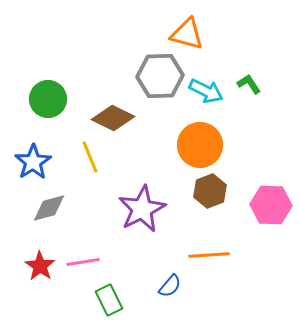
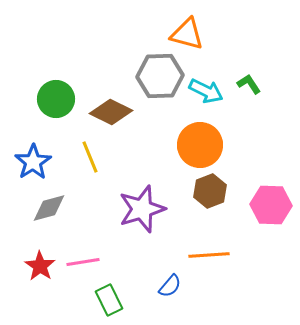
green circle: moved 8 px right
brown diamond: moved 2 px left, 6 px up
purple star: rotated 9 degrees clockwise
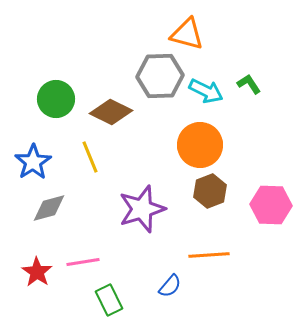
red star: moved 3 px left, 6 px down
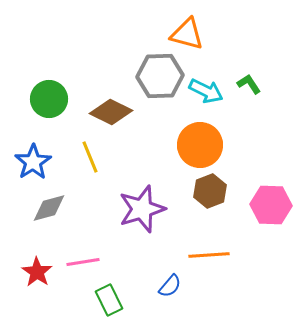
green circle: moved 7 px left
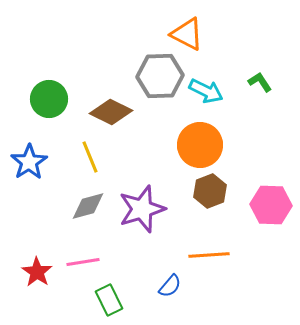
orange triangle: rotated 12 degrees clockwise
green L-shape: moved 11 px right, 2 px up
blue star: moved 4 px left
gray diamond: moved 39 px right, 2 px up
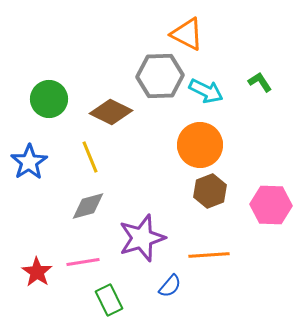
purple star: moved 29 px down
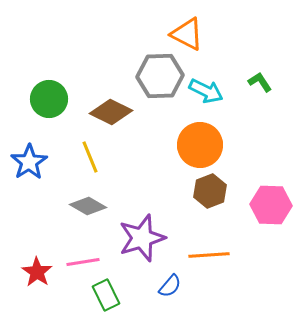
gray diamond: rotated 45 degrees clockwise
green rectangle: moved 3 px left, 5 px up
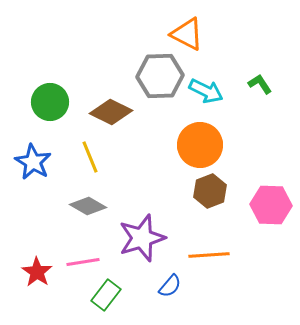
green L-shape: moved 2 px down
green circle: moved 1 px right, 3 px down
blue star: moved 4 px right; rotated 9 degrees counterclockwise
green rectangle: rotated 64 degrees clockwise
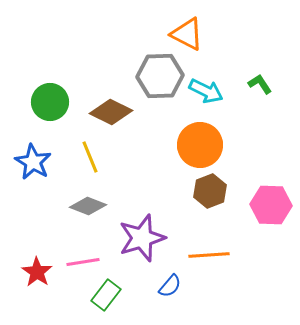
gray diamond: rotated 9 degrees counterclockwise
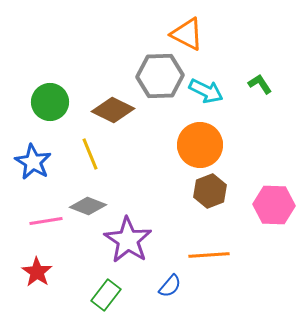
brown diamond: moved 2 px right, 2 px up
yellow line: moved 3 px up
pink hexagon: moved 3 px right
purple star: moved 14 px left, 2 px down; rotated 21 degrees counterclockwise
pink line: moved 37 px left, 41 px up
